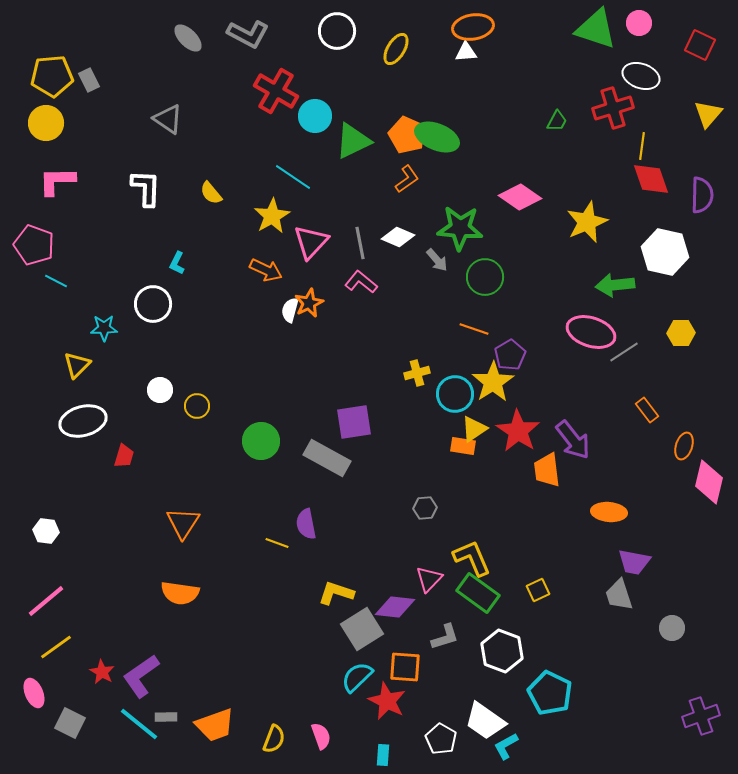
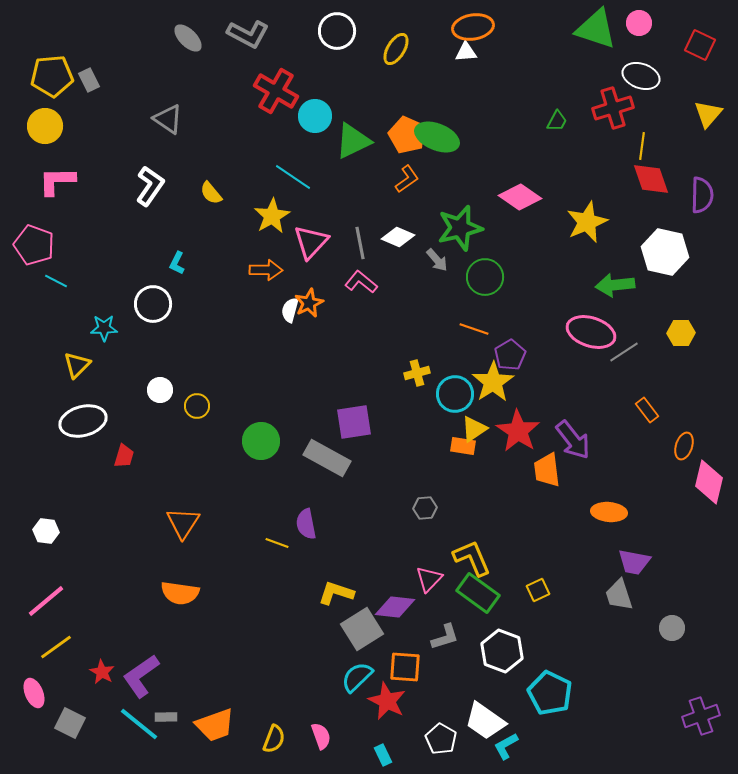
yellow circle at (46, 123): moved 1 px left, 3 px down
white L-shape at (146, 188): moved 4 px right, 2 px up; rotated 33 degrees clockwise
green star at (460, 228): rotated 18 degrees counterclockwise
orange arrow at (266, 270): rotated 24 degrees counterclockwise
cyan rectangle at (383, 755): rotated 30 degrees counterclockwise
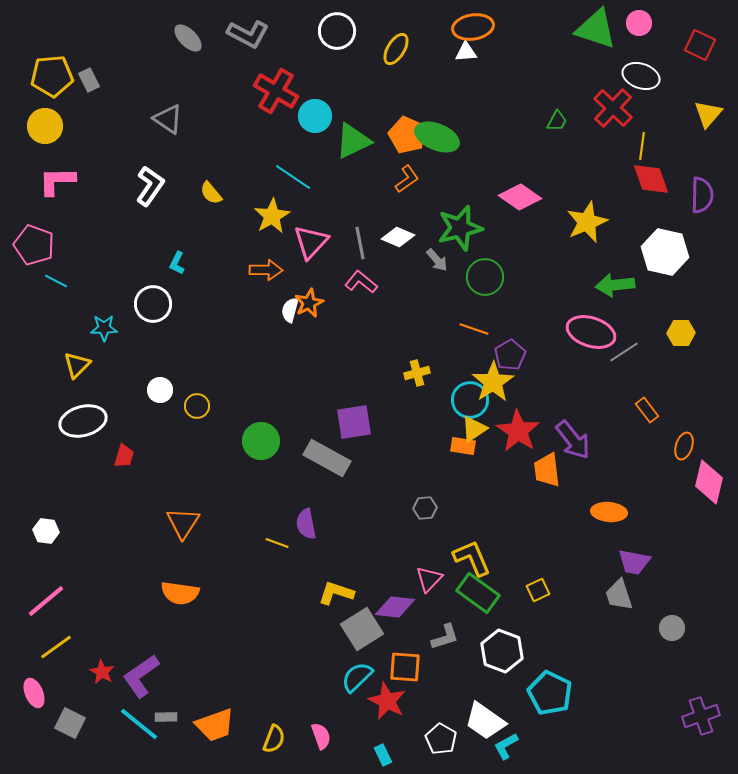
red cross at (613, 108): rotated 30 degrees counterclockwise
cyan circle at (455, 394): moved 15 px right, 6 px down
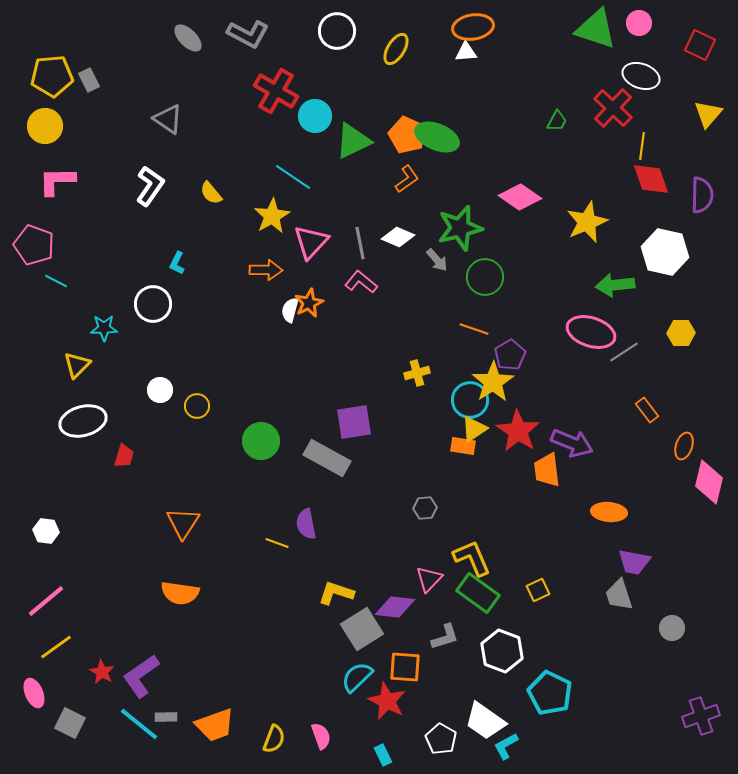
purple arrow at (573, 440): moved 1 px left, 3 px down; rotated 30 degrees counterclockwise
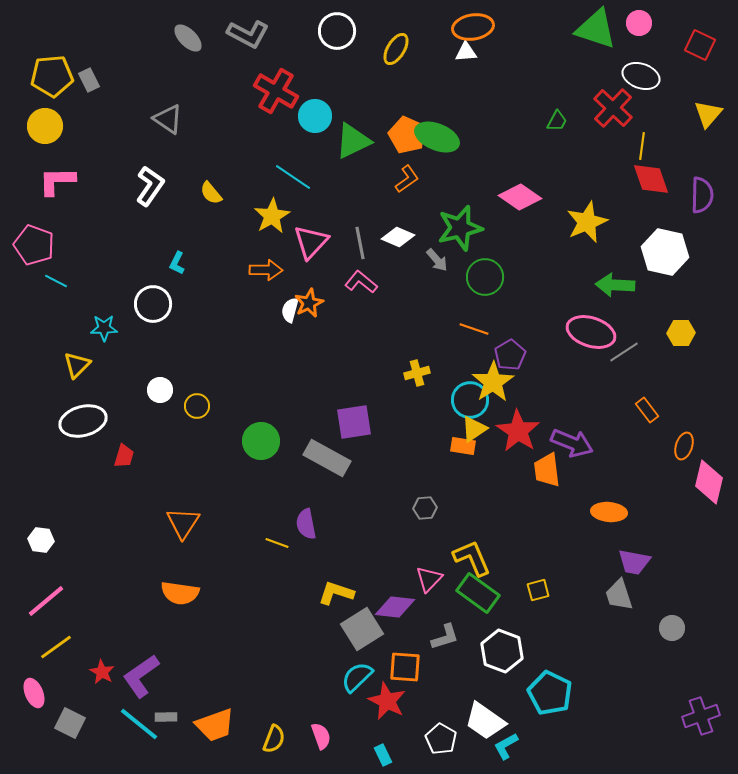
green arrow at (615, 285): rotated 9 degrees clockwise
white hexagon at (46, 531): moved 5 px left, 9 px down
yellow square at (538, 590): rotated 10 degrees clockwise
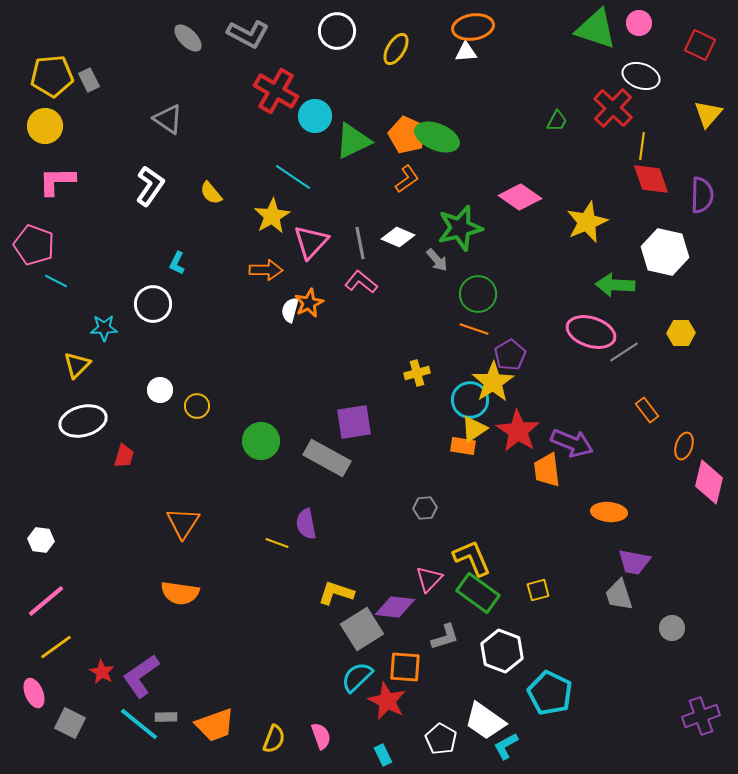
green circle at (485, 277): moved 7 px left, 17 px down
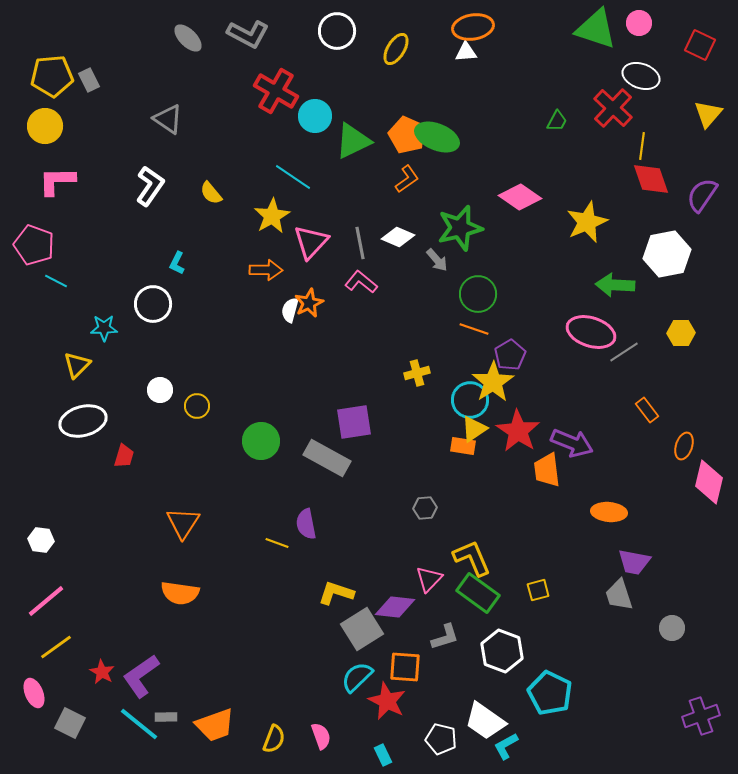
purple semicircle at (702, 195): rotated 147 degrees counterclockwise
white hexagon at (665, 252): moved 2 px right, 2 px down; rotated 24 degrees counterclockwise
white pentagon at (441, 739): rotated 16 degrees counterclockwise
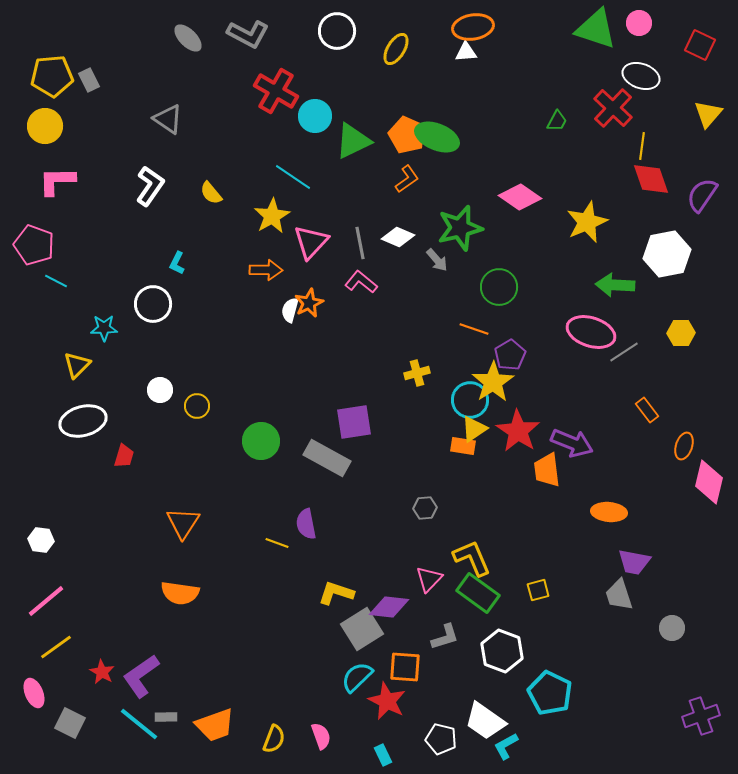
green circle at (478, 294): moved 21 px right, 7 px up
purple diamond at (395, 607): moved 6 px left
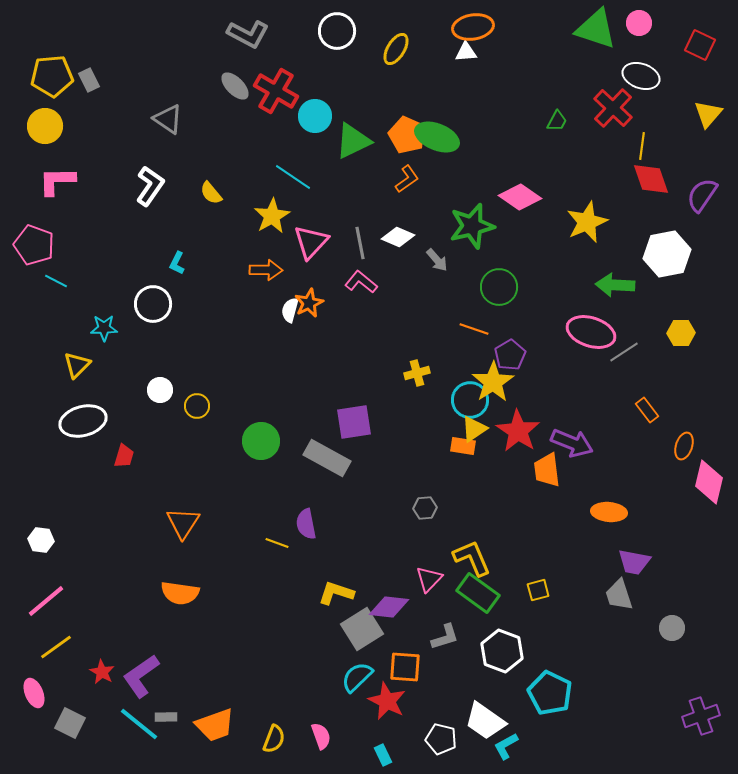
gray ellipse at (188, 38): moved 47 px right, 48 px down
green star at (460, 228): moved 12 px right, 2 px up
